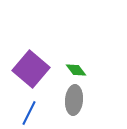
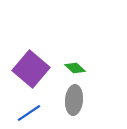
green diamond: moved 1 px left, 2 px up; rotated 10 degrees counterclockwise
blue line: rotated 30 degrees clockwise
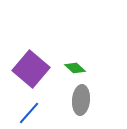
gray ellipse: moved 7 px right
blue line: rotated 15 degrees counterclockwise
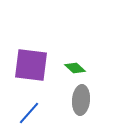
purple square: moved 4 px up; rotated 33 degrees counterclockwise
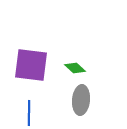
blue line: rotated 40 degrees counterclockwise
